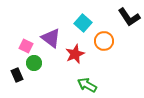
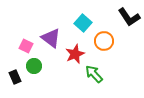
green circle: moved 3 px down
black rectangle: moved 2 px left, 2 px down
green arrow: moved 7 px right, 11 px up; rotated 18 degrees clockwise
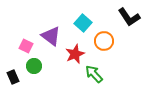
purple triangle: moved 2 px up
black rectangle: moved 2 px left
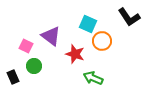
cyan square: moved 5 px right, 1 px down; rotated 18 degrees counterclockwise
orange circle: moved 2 px left
red star: rotated 30 degrees counterclockwise
green arrow: moved 1 px left, 4 px down; rotated 24 degrees counterclockwise
